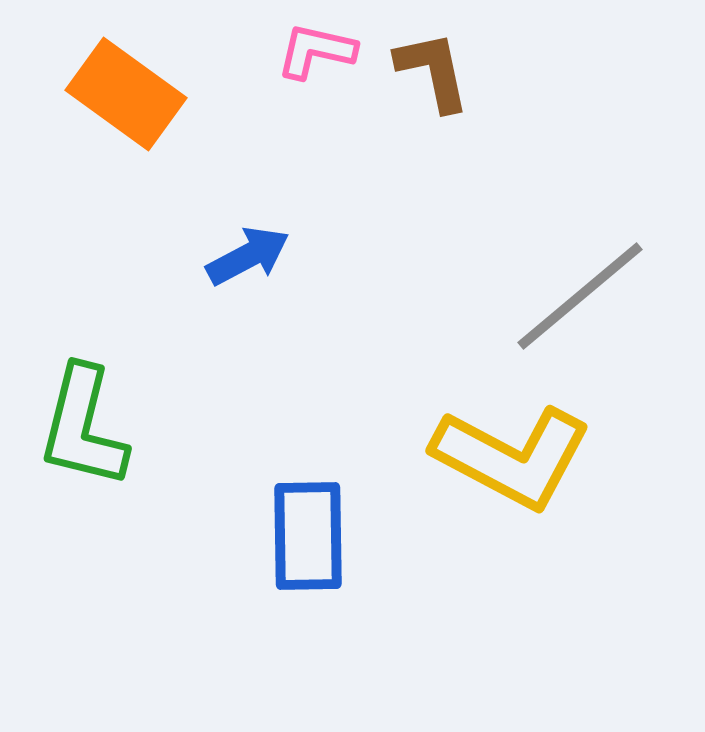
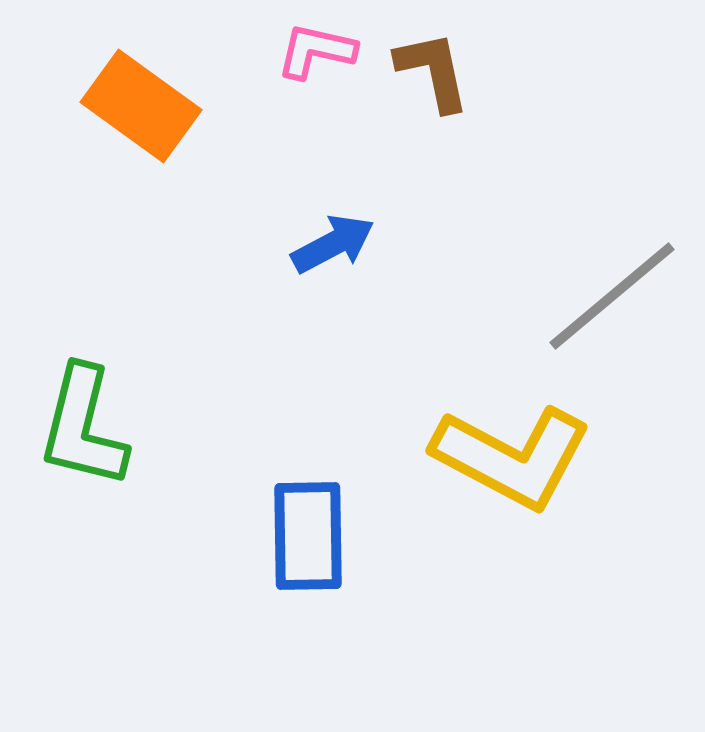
orange rectangle: moved 15 px right, 12 px down
blue arrow: moved 85 px right, 12 px up
gray line: moved 32 px right
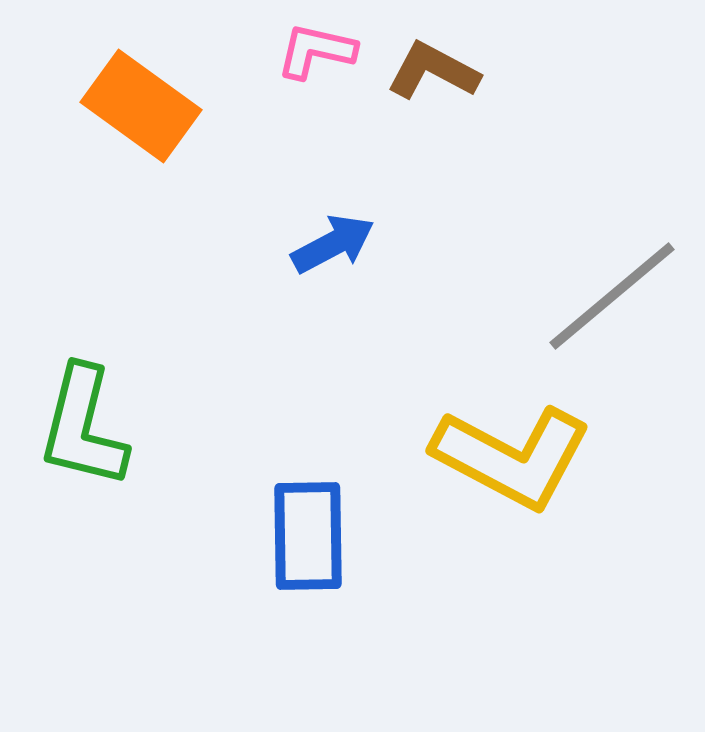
brown L-shape: rotated 50 degrees counterclockwise
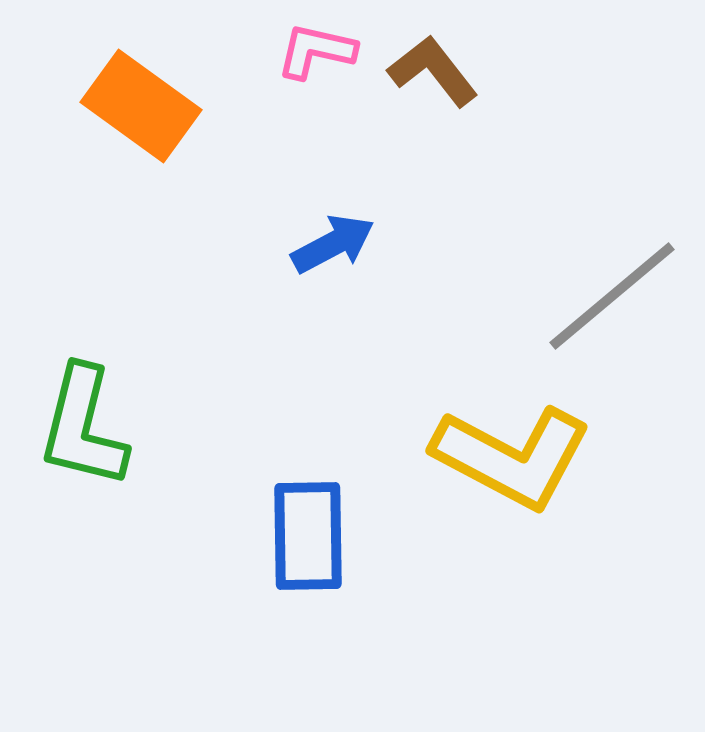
brown L-shape: rotated 24 degrees clockwise
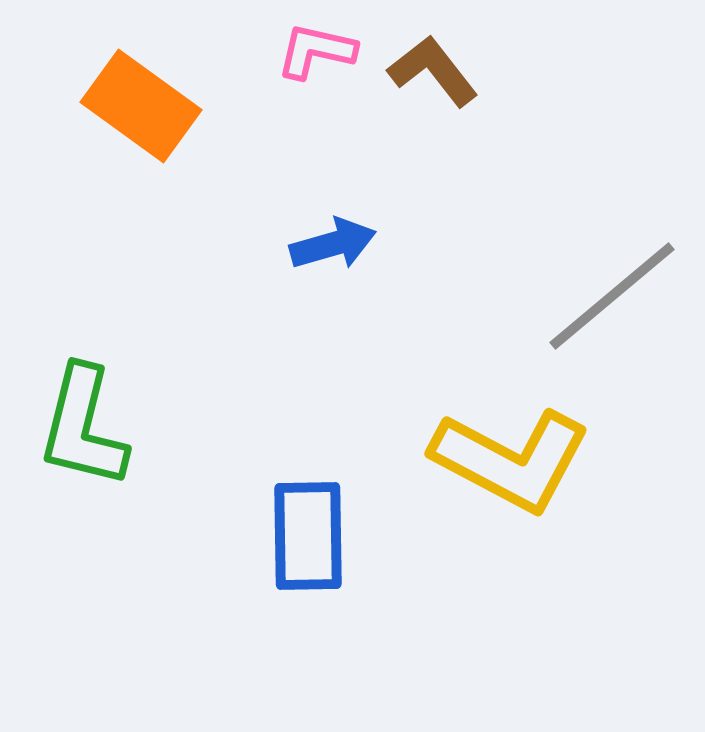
blue arrow: rotated 12 degrees clockwise
yellow L-shape: moved 1 px left, 3 px down
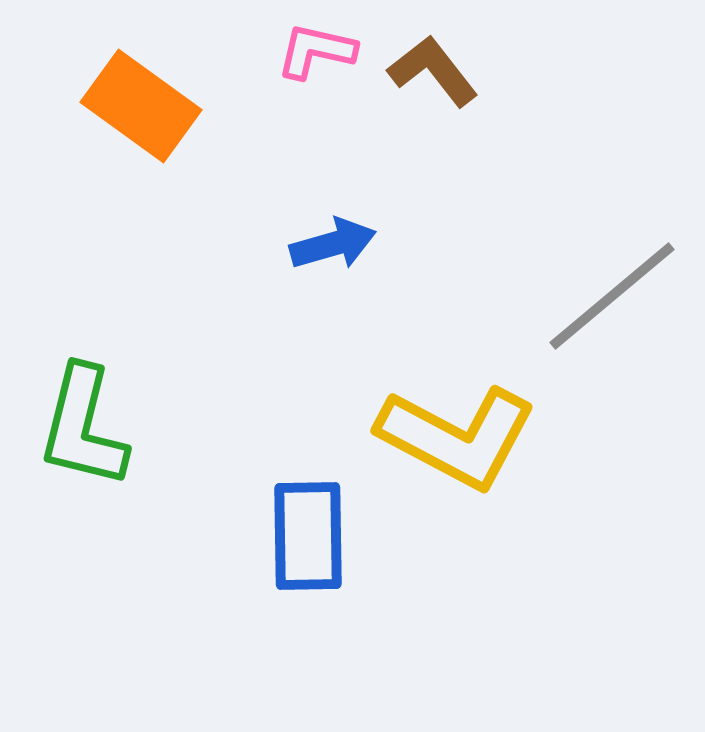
yellow L-shape: moved 54 px left, 23 px up
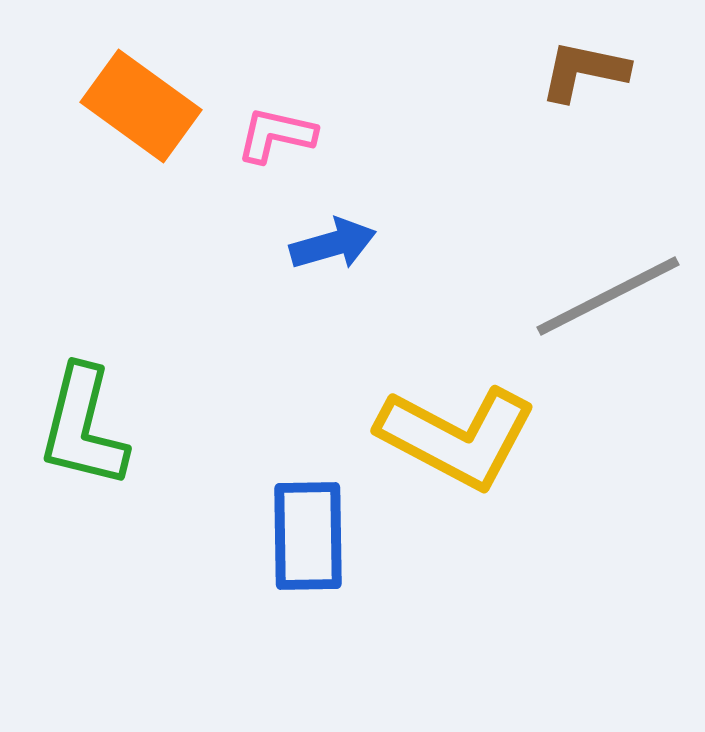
pink L-shape: moved 40 px left, 84 px down
brown L-shape: moved 151 px right; rotated 40 degrees counterclockwise
gray line: moved 4 px left; rotated 13 degrees clockwise
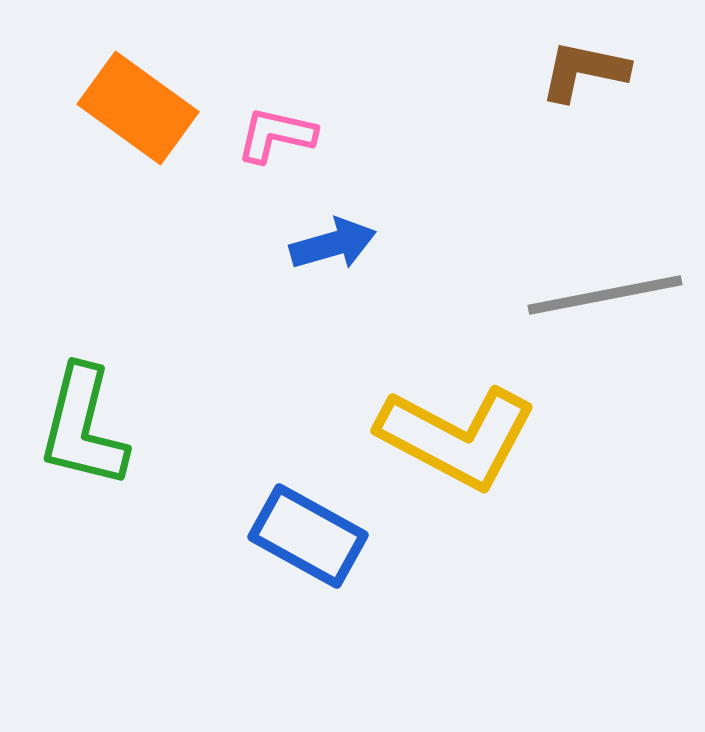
orange rectangle: moved 3 px left, 2 px down
gray line: moved 3 px left, 1 px up; rotated 16 degrees clockwise
blue rectangle: rotated 60 degrees counterclockwise
